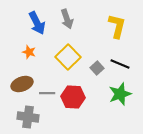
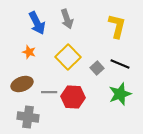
gray line: moved 2 px right, 1 px up
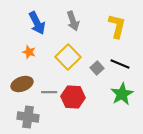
gray arrow: moved 6 px right, 2 px down
green star: moved 2 px right; rotated 10 degrees counterclockwise
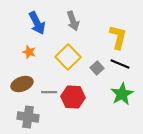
yellow L-shape: moved 1 px right, 11 px down
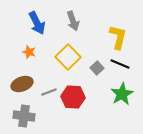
gray line: rotated 21 degrees counterclockwise
gray cross: moved 4 px left, 1 px up
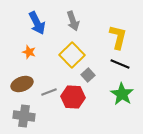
yellow square: moved 4 px right, 2 px up
gray square: moved 9 px left, 7 px down
green star: rotated 10 degrees counterclockwise
